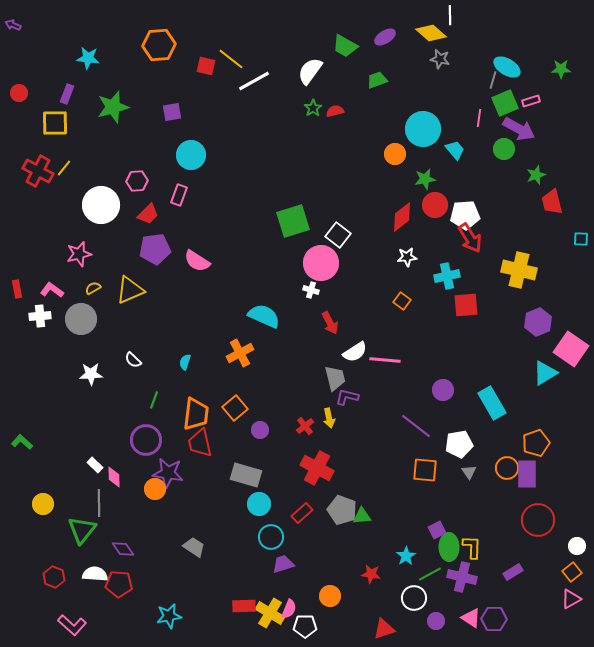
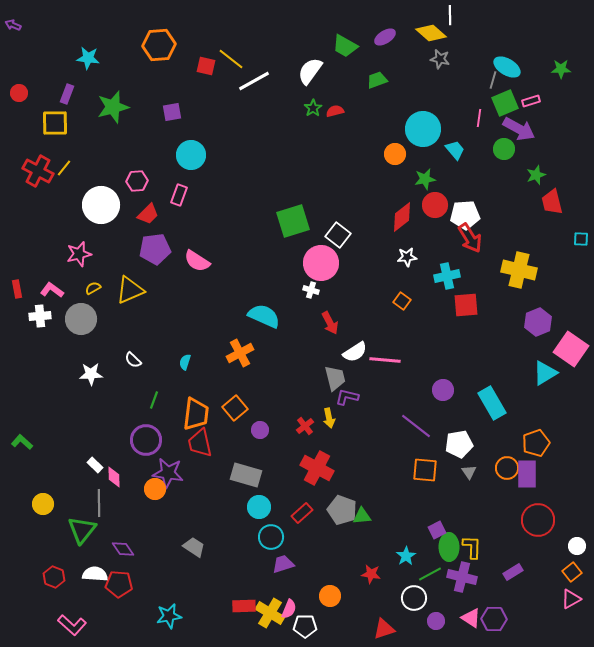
cyan circle at (259, 504): moved 3 px down
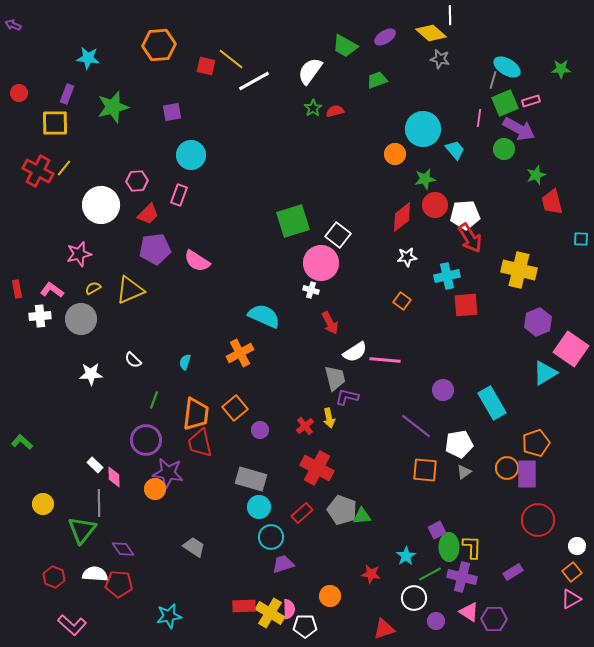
gray triangle at (469, 472): moved 5 px left; rotated 28 degrees clockwise
gray rectangle at (246, 475): moved 5 px right, 4 px down
pink semicircle at (289, 609): rotated 24 degrees counterclockwise
pink triangle at (471, 618): moved 2 px left, 6 px up
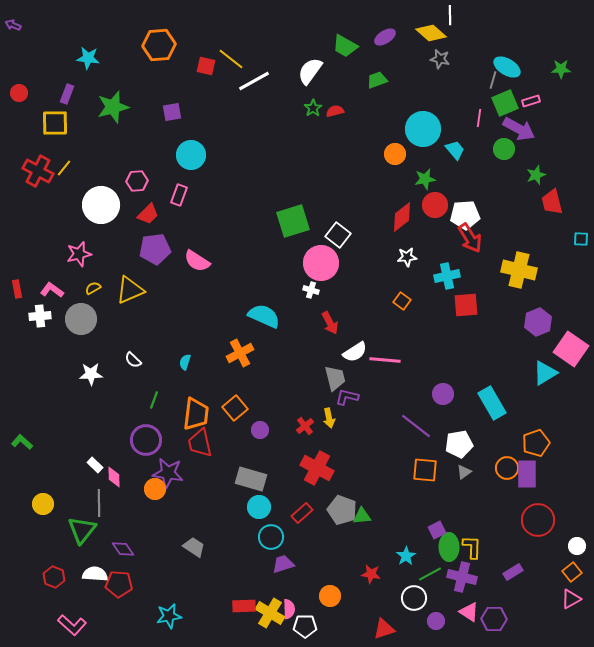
purple circle at (443, 390): moved 4 px down
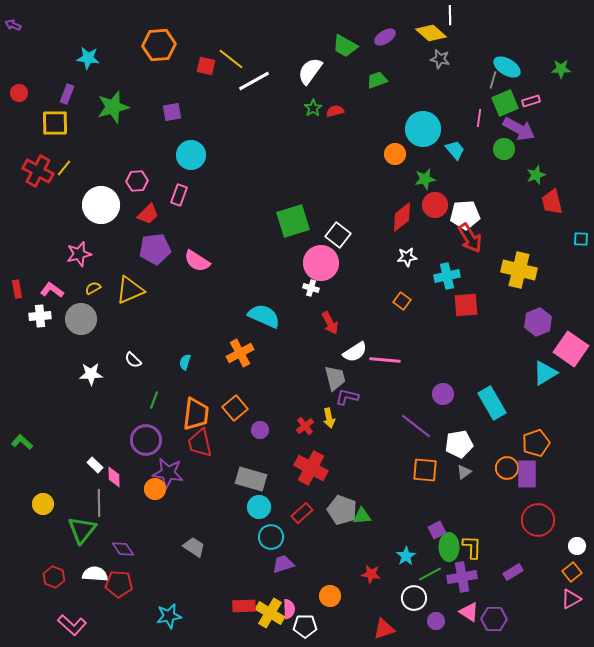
white cross at (311, 290): moved 2 px up
red cross at (317, 468): moved 6 px left
purple cross at (462, 577): rotated 24 degrees counterclockwise
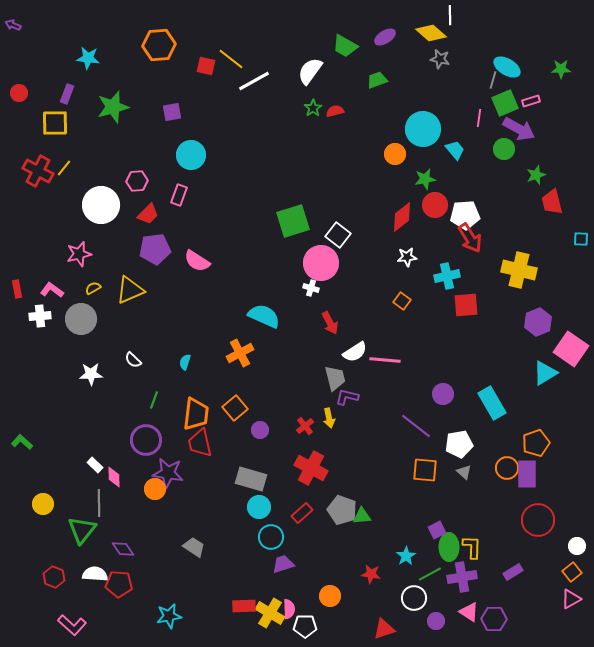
gray triangle at (464, 472): rotated 42 degrees counterclockwise
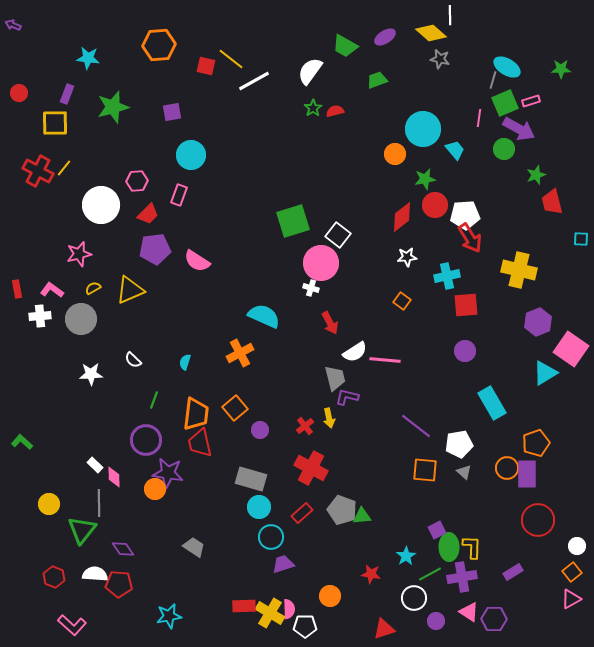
purple circle at (443, 394): moved 22 px right, 43 px up
yellow circle at (43, 504): moved 6 px right
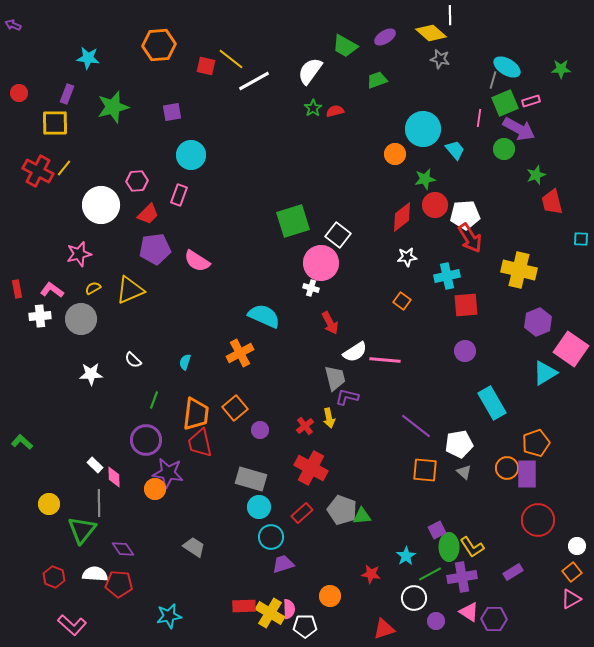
yellow L-shape at (472, 547): rotated 145 degrees clockwise
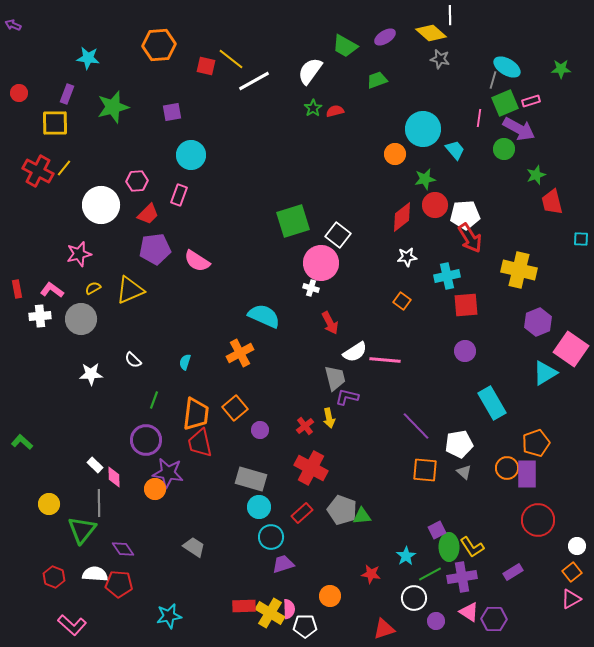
purple line at (416, 426): rotated 8 degrees clockwise
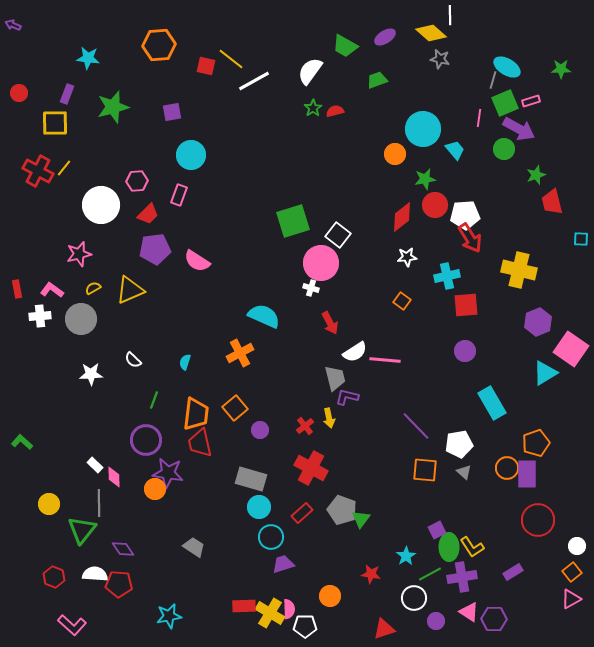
green triangle at (362, 516): moved 1 px left, 3 px down; rotated 48 degrees counterclockwise
